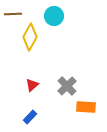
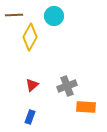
brown line: moved 1 px right, 1 px down
gray cross: rotated 24 degrees clockwise
blue rectangle: rotated 24 degrees counterclockwise
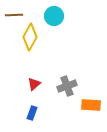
red triangle: moved 2 px right, 1 px up
orange rectangle: moved 5 px right, 2 px up
blue rectangle: moved 2 px right, 4 px up
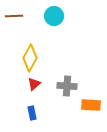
brown line: moved 1 px down
yellow diamond: moved 21 px down
gray cross: rotated 24 degrees clockwise
blue rectangle: rotated 32 degrees counterclockwise
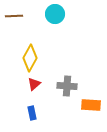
cyan circle: moved 1 px right, 2 px up
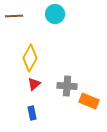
orange rectangle: moved 2 px left, 4 px up; rotated 18 degrees clockwise
